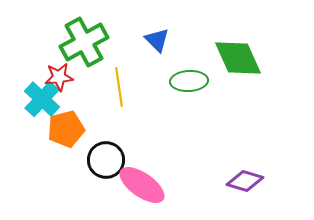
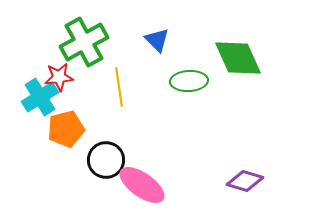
cyan cross: moved 2 px left, 2 px up; rotated 15 degrees clockwise
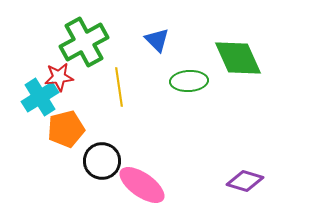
black circle: moved 4 px left, 1 px down
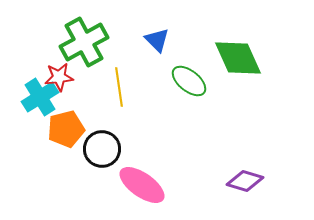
green ellipse: rotated 42 degrees clockwise
black circle: moved 12 px up
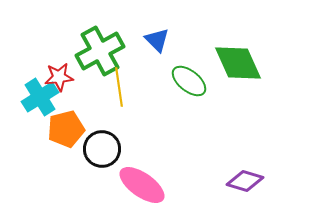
green cross: moved 16 px right, 9 px down
green diamond: moved 5 px down
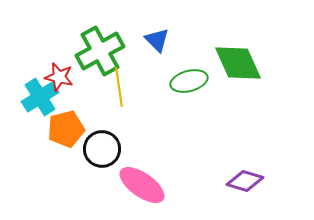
red star: rotated 20 degrees clockwise
green ellipse: rotated 54 degrees counterclockwise
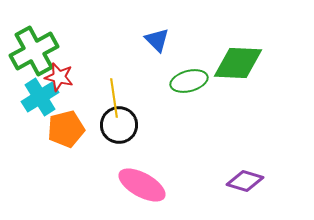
green cross: moved 66 px left
green diamond: rotated 63 degrees counterclockwise
yellow line: moved 5 px left, 11 px down
black circle: moved 17 px right, 24 px up
pink ellipse: rotated 6 degrees counterclockwise
